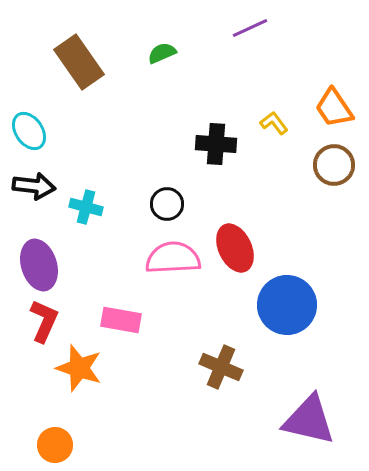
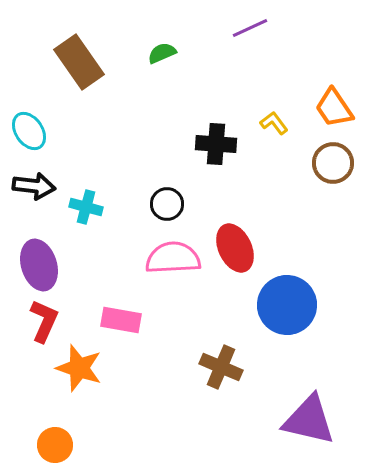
brown circle: moved 1 px left, 2 px up
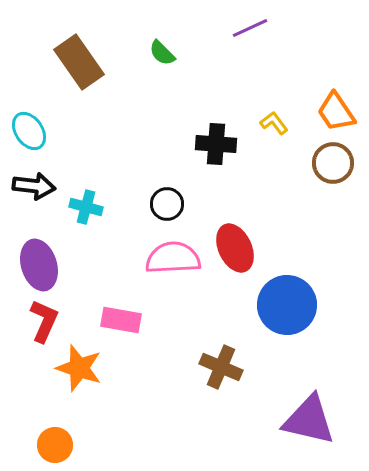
green semicircle: rotated 112 degrees counterclockwise
orange trapezoid: moved 2 px right, 4 px down
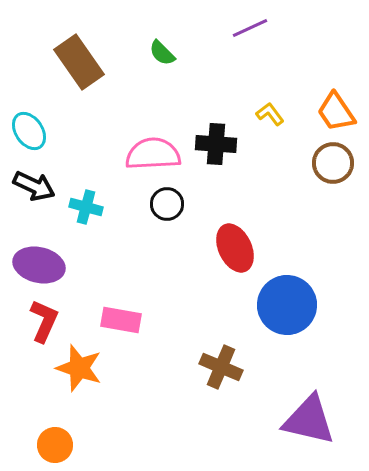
yellow L-shape: moved 4 px left, 9 px up
black arrow: rotated 18 degrees clockwise
pink semicircle: moved 20 px left, 104 px up
purple ellipse: rotated 60 degrees counterclockwise
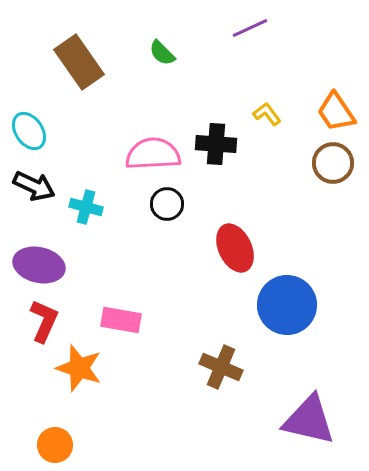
yellow L-shape: moved 3 px left
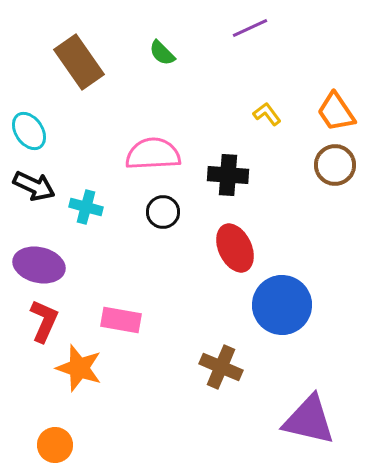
black cross: moved 12 px right, 31 px down
brown circle: moved 2 px right, 2 px down
black circle: moved 4 px left, 8 px down
blue circle: moved 5 px left
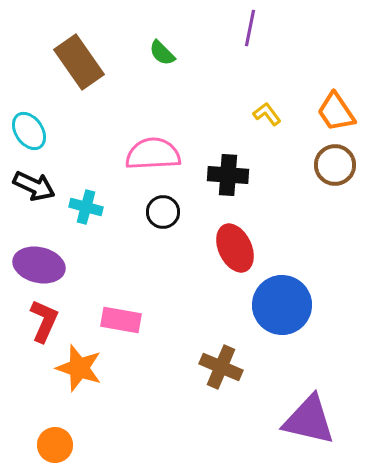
purple line: rotated 54 degrees counterclockwise
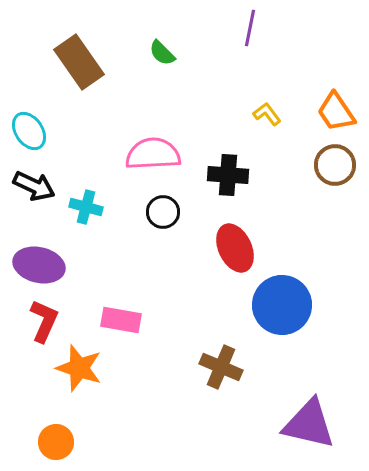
purple triangle: moved 4 px down
orange circle: moved 1 px right, 3 px up
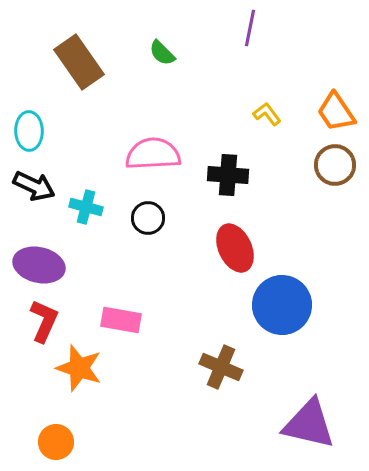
cyan ellipse: rotated 33 degrees clockwise
black circle: moved 15 px left, 6 px down
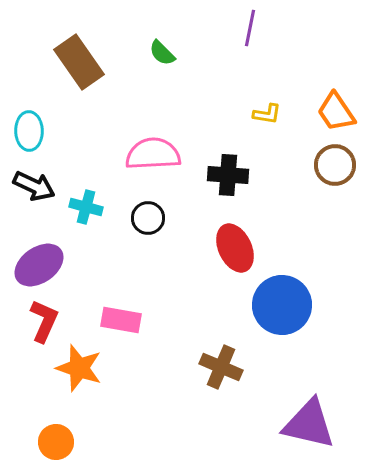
yellow L-shape: rotated 136 degrees clockwise
purple ellipse: rotated 48 degrees counterclockwise
